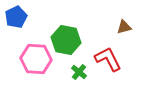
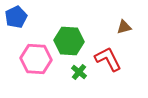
green hexagon: moved 3 px right, 1 px down; rotated 8 degrees counterclockwise
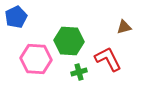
green cross: rotated 35 degrees clockwise
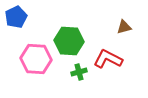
red L-shape: rotated 36 degrees counterclockwise
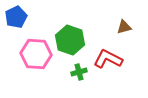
green hexagon: moved 1 px right, 1 px up; rotated 16 degrees clockwise
pink hexagon: moved 5 px up
